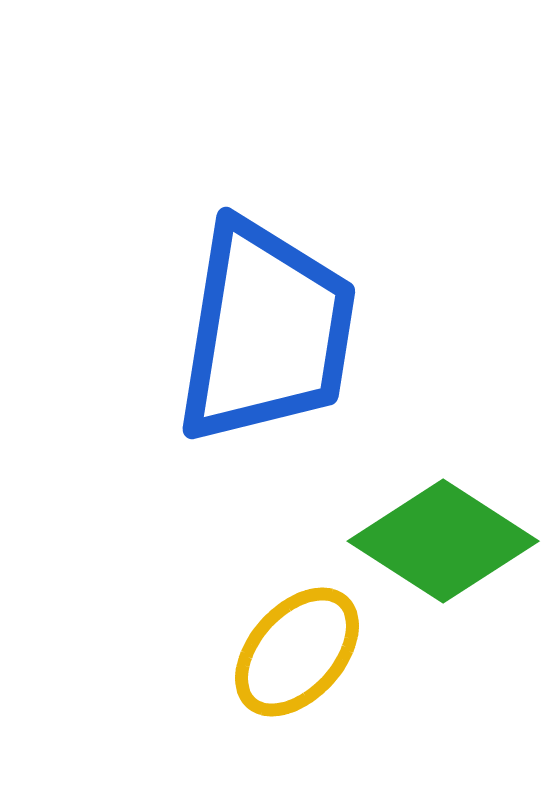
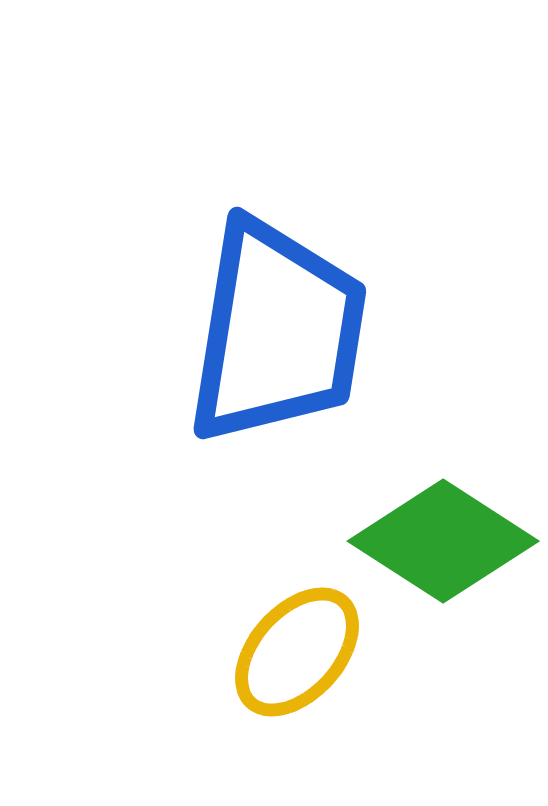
blue trapezoid: moved 11 px right
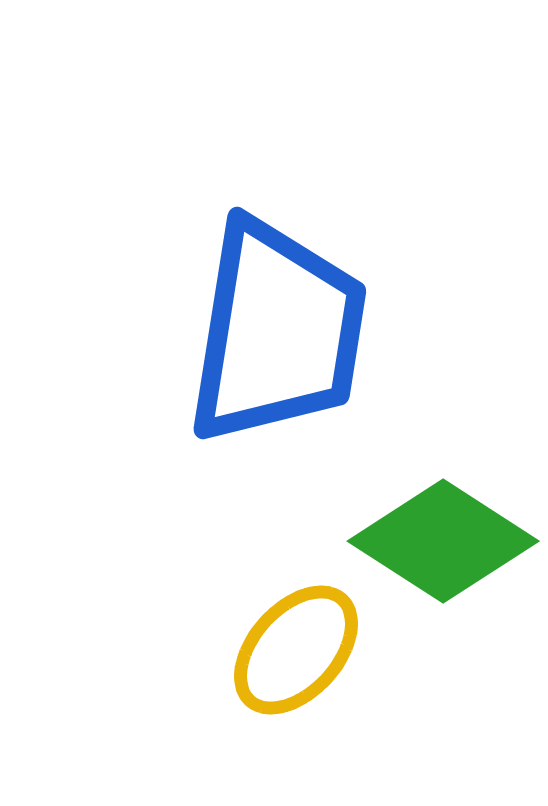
yellow ellipse: moved 1 px left, 2 px up
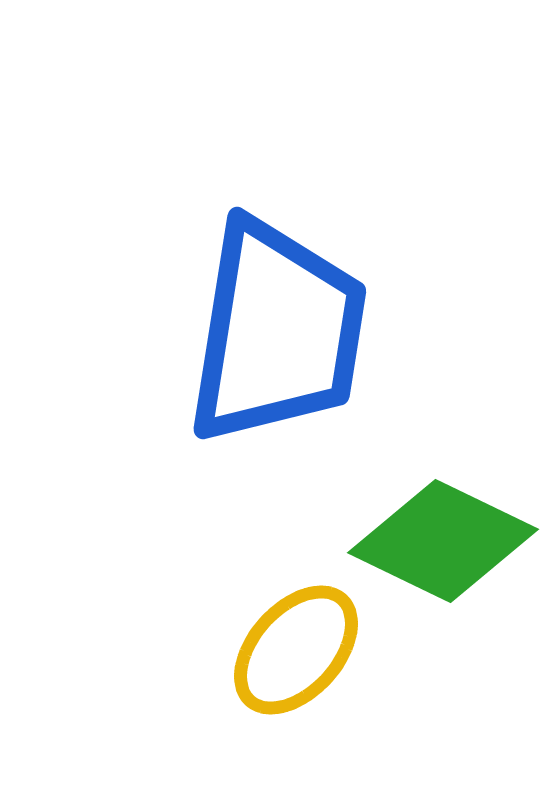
green diamond: rotated 7 degrees counterclockwise
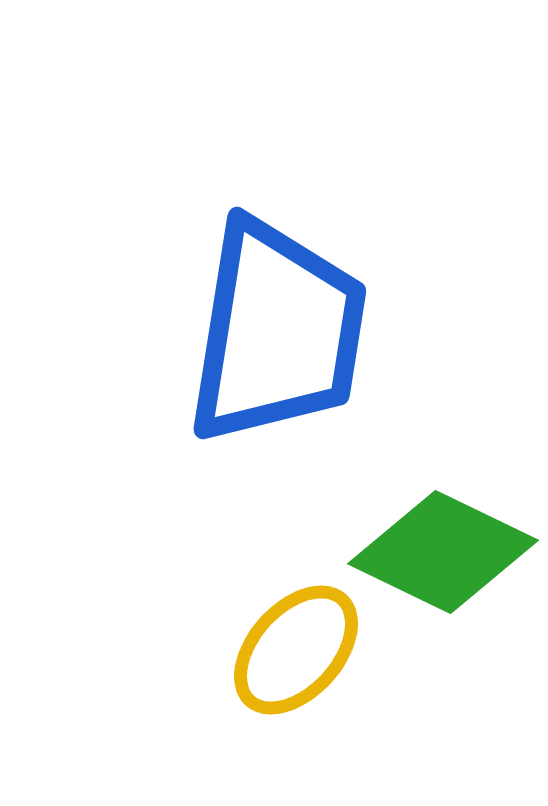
green diamond: moved 11 px down
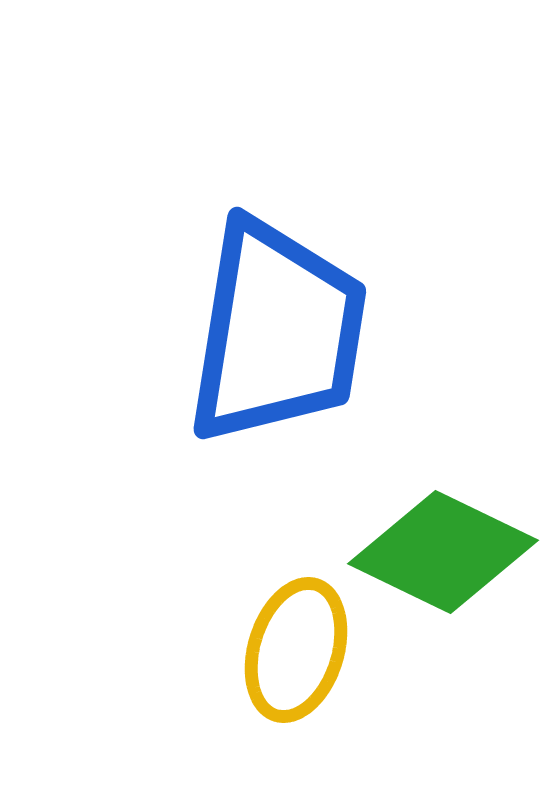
yellow ellipse: rotated 25 degrees counterclockwise
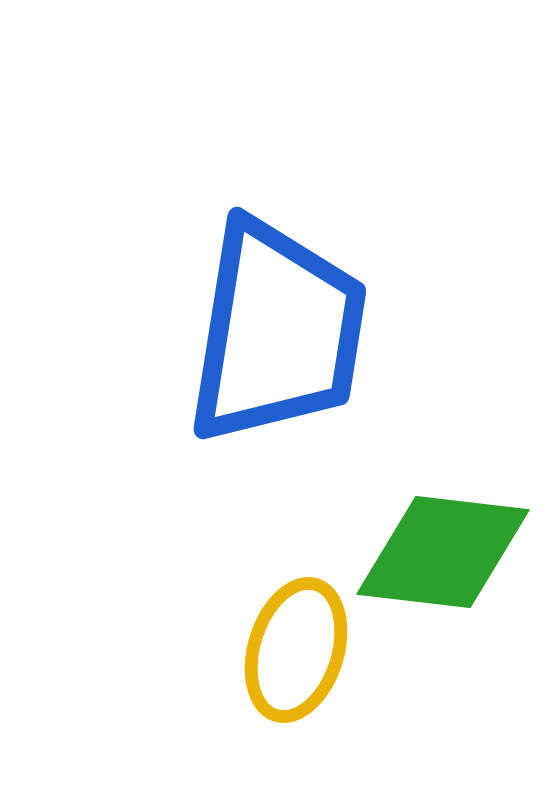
green diamond: rotated 19 degrees counterclockwise
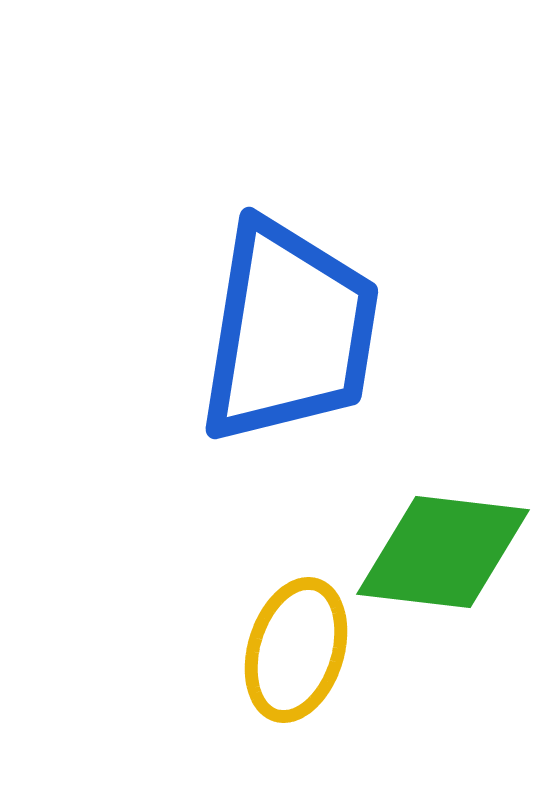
blue trapezoid: moved 12 px right
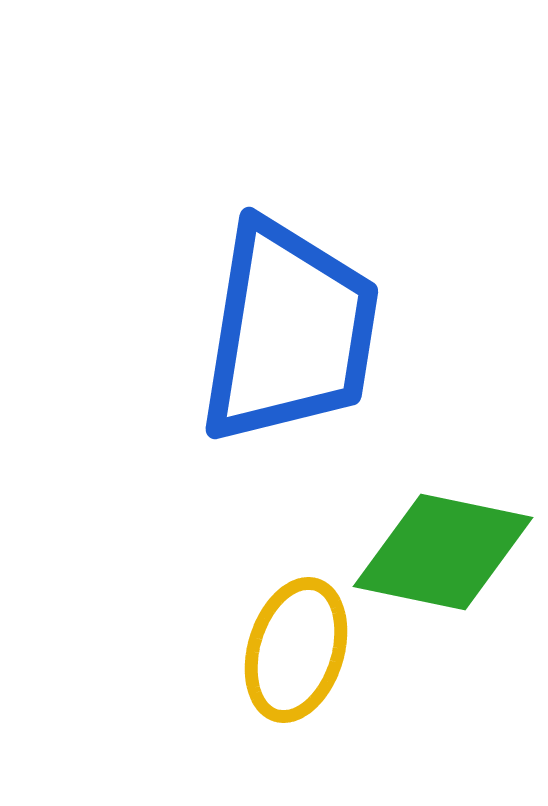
green diamond: rotated 5 degrees clockwise
